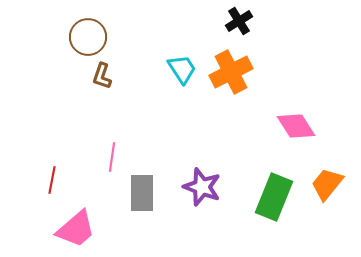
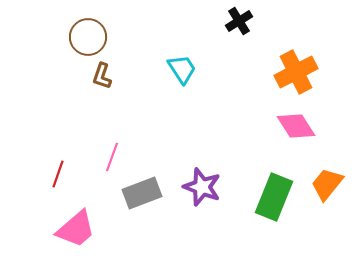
orange cross: moved 65 px right
pink line: rotated 12 degrees clockwise
red line: moved 6 px right, 6 px up; rotated 8 degrees clockwise
gray rectangle: rotated 69 degrees clockwise
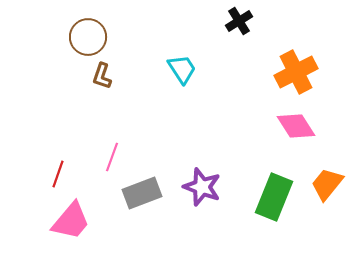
pink trapezoid: moved 5 px left, 8 px up; rotated 9 degrees counterclockwise
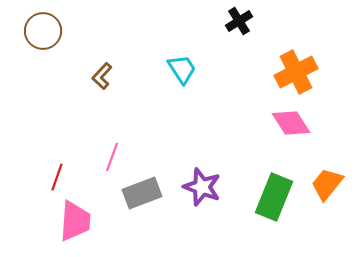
brown circle: moved 45 px left, 6 px up
brown L-shape: rotated 24 degrees clockwise
pink diamond: moved 5 px left, 3 px up
red line: moved 1 px left, 3 px down
pink trapezoid: moved 4 px right; rotated 36 degrees counterclockwise
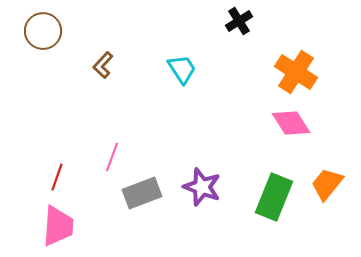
orange cross: rotated 30 degrees counterclockwise
brown L-shape: moved 1 px right, 11 px up
pink trapezoid: moved 17 px left, 5 px down
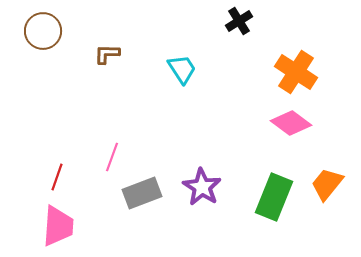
brown L-shape: moved 4 px right, 11 px up; rotated 48 degrees clockwise
pink diamond: rotated 21 degrees counterclockwise
purple star: rotated 12 degrees clockwise
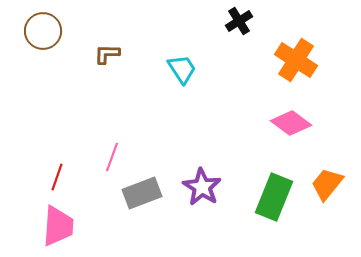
orange cross: moved 12 px up
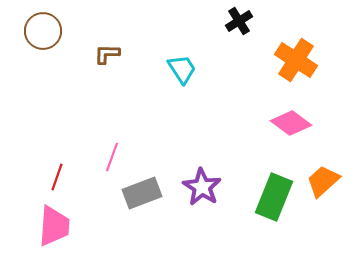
orange trapezoid: moved 4 px left, 3 px up; rotated 9 degrees clockwise
pink trapezoid: moved 4 px left
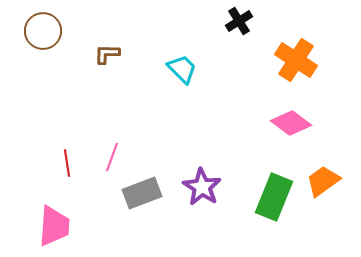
cyan trapezoid: rotated 12 degrees counterclockwise
red line: moved 10 px right, 14 px up; rotated 28 degrees counterclockwise
orange trapezoid: rotated 6 degrees clockwise
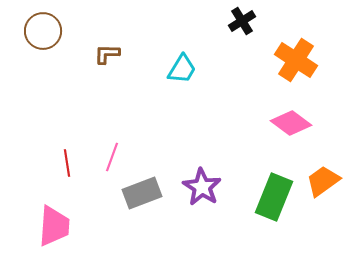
black cross: moved 3 px right
cyan trapezoid: rotated 76 degrees clockwise
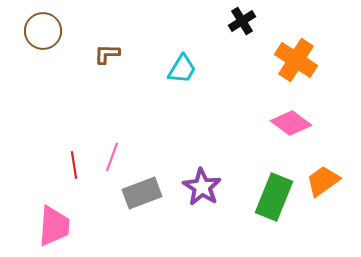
red line: moved 7 px right, 2 px down
